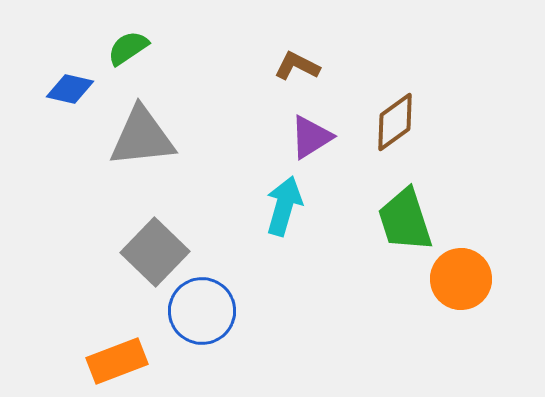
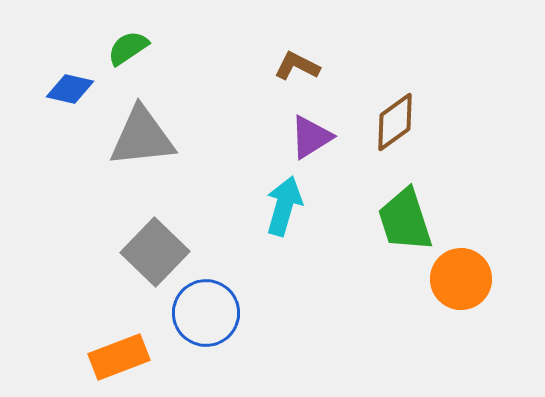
blue circle: moved 4 px right, 2 px down
orange rectangle: moved 2 px right, 4 px up
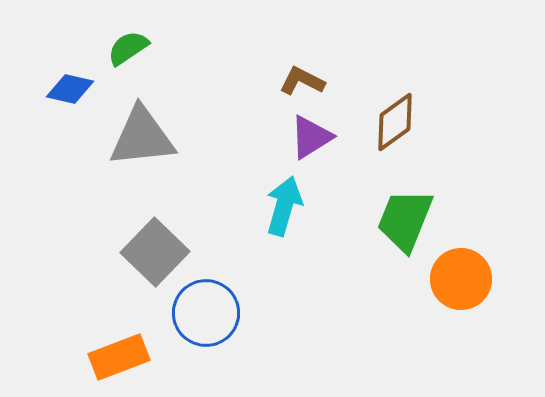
brown L-shape: moved 5 px right, 15 px down
green trapezoid: rotated 40 degrees clockwise
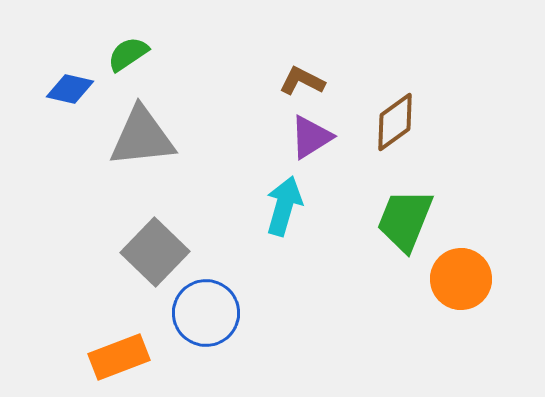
green semicircle: moved 6 px down
